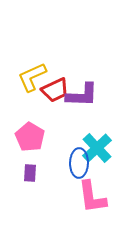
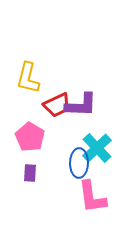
yellow L-shape: moved 4 px left, 1 px down; rotated 52 degrees counterclockwise
red trapezoid: moved 2 px right, 15 px down
purple L-shape: moved 1 px left, 10 px down
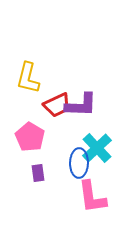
purple rectangle: moved 8 px right; rotated 12 degrees counterclockwise
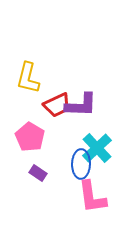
blue ellipse: moved 2 px right, 1 px down
purple rectangle: rotated 48 degrees counterclockwise
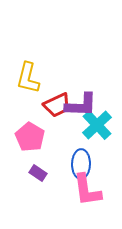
cyan cross: moved 23 px up
pink L-shape: moved 5 px left, 7 px up
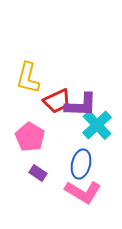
red trapezoid: moved 4 px up
blue ellipse: rotated 12 degrees clockwise
pink L-shape: moved 4 px left, 2 px down; rotated 51 degrees counterclockwise
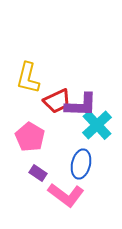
pink L-shape: moved 17 px left, 3 px down; rotated 6 degrees clockwise
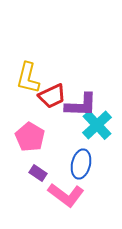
red trapezoid: moved 5 px left, 5 px up
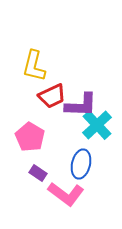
yellow L-shape: moved 6 px right, 12 px up
pink L-shape: moved 1 px up
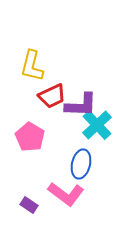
yellow L-shape: moved 2 px left
purple rectangle: moved 9 px left, 32 px down
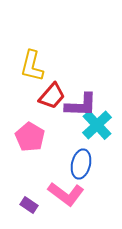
red trapezoid: rotated 24 degrees counterclockwise
